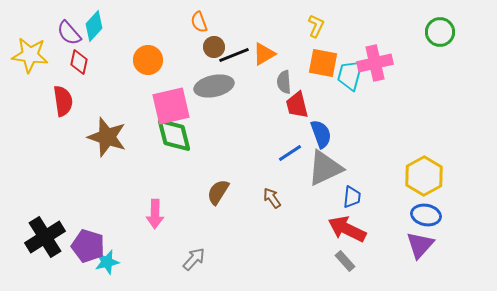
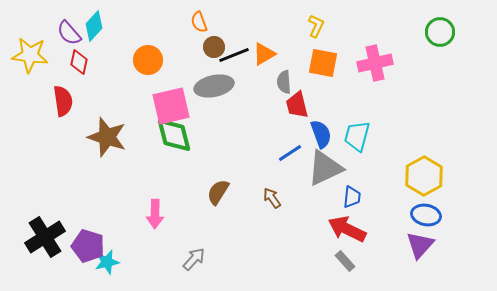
cyan trapezoid: moved 7 px right, 61 px down
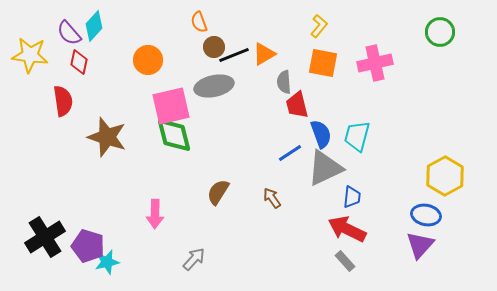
yellow L-shape: moved 3 px right; rotated 15 degrees clockwise
yellow hexagon: moved 21 px right
